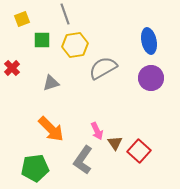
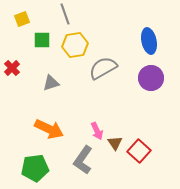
orange arrow: moved 2 px left; rotated 20 degrees counterclockwise
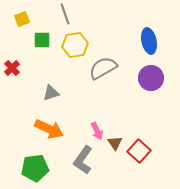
gray triangle: moved 10 px down
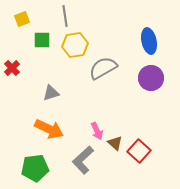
gray line: moved 2 px down; rotated 10 degrees clockwise
brown triangle: rotated 14 degrees counterclockwise
gray L-shape: rotated 12 degrees clockwise
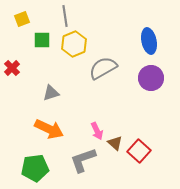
yellow hexagon: moved 1 px left, 1 px up; rotated 15 degrees counterclockwise
gray L-shape: rotated 24 degrees clockwise
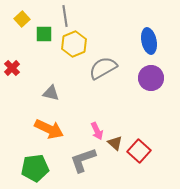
yellow square: rotated 21 degrees counterclockwise
green square: moved 2 px right, 6 px up
gray triangle: rotated 30 degrees clockwise
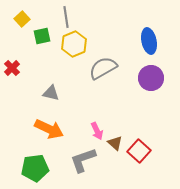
gray line: moved 1 px right, 1 px down
green square: moved 2 px left, 2 px down; rotated 12 degrees counterclockwise
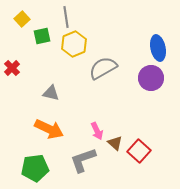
blue ellipse: moved 9 px right, 7 px down
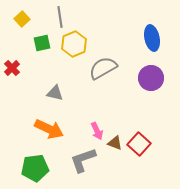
gray line: moved 6 px left
green square: moved 7 px down
blue ellipse: moved 6 px left, 10 px up
gray triangle: moved 4 px right
brown triangle: rotated 21 degrees counterclockwise
red square: moved 7 px up
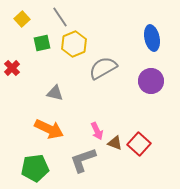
gray line: rotated 25 degrees counterclockwise
purple circle: moved 3 px down
